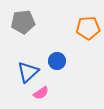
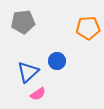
pink semicircle: moved 3 px left, 1 px down
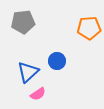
orange pentagon: moved 1 px right
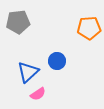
gray pentagon: moved 5 px left
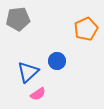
gray pentagon: moved 3 px up
orange pentagon: moved 3 px left, 1 px down; rotated 20 degrees counterclockwise
